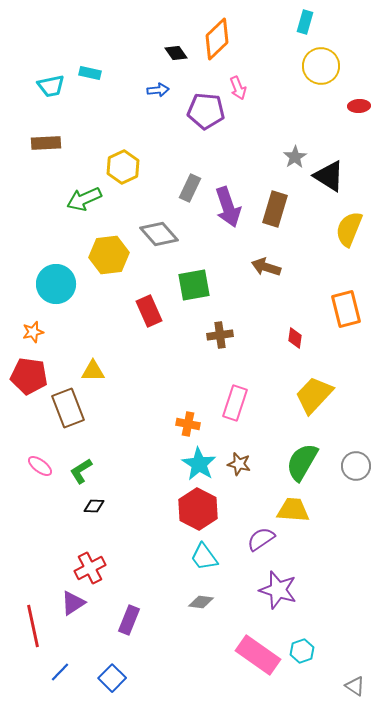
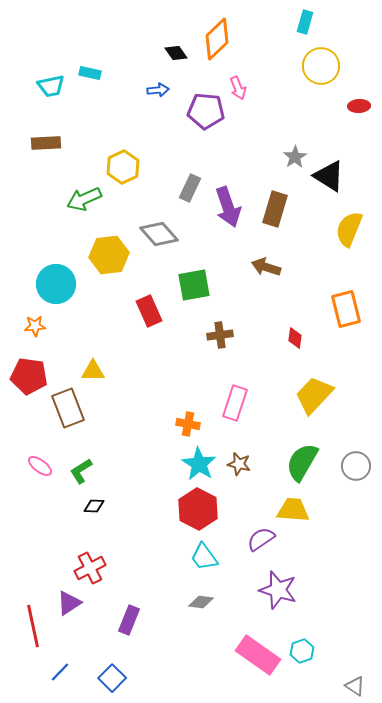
orange star at (33, 332): moved 2 px right, 6 px up; rotated 10 degrees clockwise
purple triangle at (73, 603): moved 4 px left
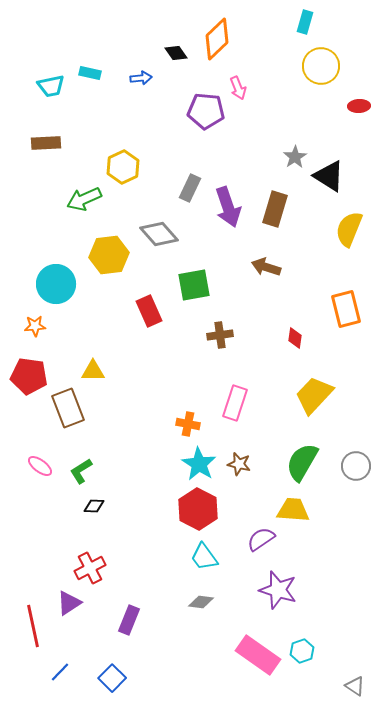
blue arrow at (158, 90): moved 17 px left, 12 px up
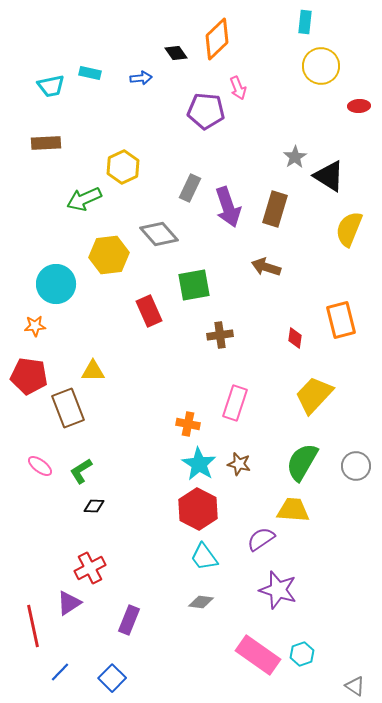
cyan rectangle at (305, 22): rotated 10 degrees counterclockwise
orange rectangle at (346, 309): moved 5 px left, 11 px down
cyan hexagon at (302, 651): moved 3 px down
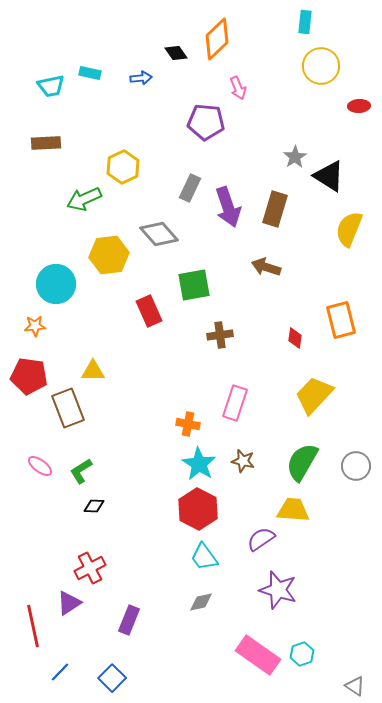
purple pentagon at (206, 111): moved 11 px down
brown star at (239, 464): moved 4 px right, 3 px up
gray diamond at (201, 602): rotated 20 degrees counterclockwise
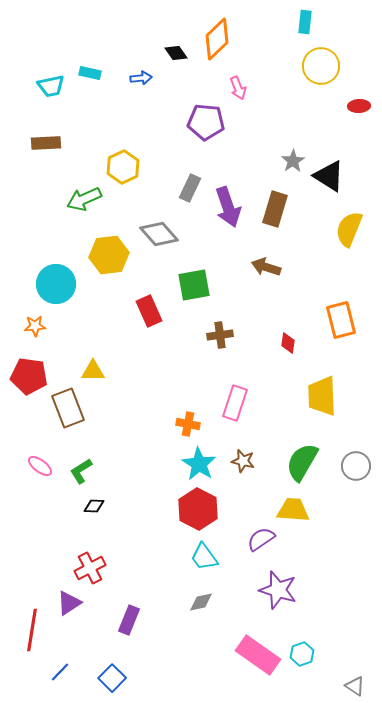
gray star at (295, 157): moved 2 px left, 4 px down
red diamond at (295, 338): moved 7 px left, 5 px down
yellow trapezoid at (314, 395): moved 8 px right, 1 px down; rotated 45 degrees counterclockwise
red line at (33, 626): moved 1 px left, 4 px down; rotated 21 degrees clockwise
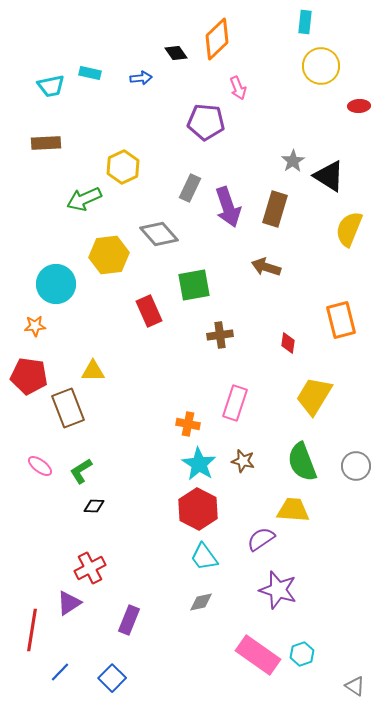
yellow trapezoid at (322, 396): moved 8 px left; rotated 33 degrees clockwise
green semicircle at (302, 462): rotated 51 degrees counterclockwise
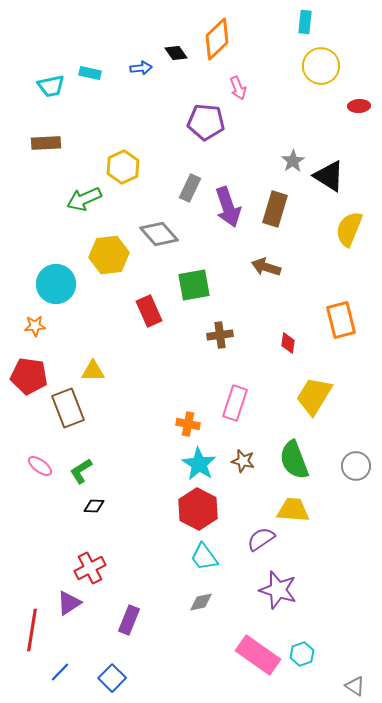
blue arrow at (141, 78): moved 10 px up
green semicircle at (302, 462): moved 8 px left, 2 px up
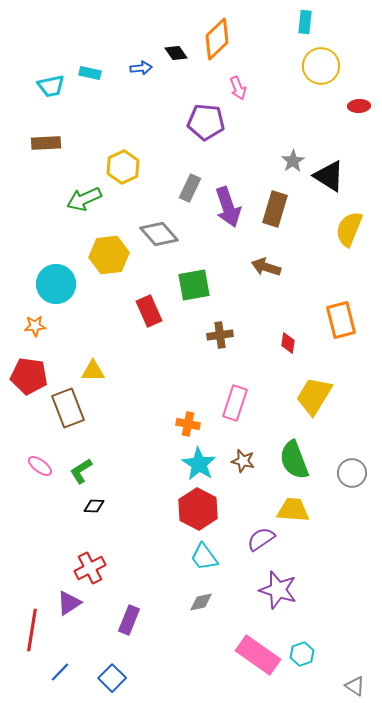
gray circle at (356, 466): moved 4 px left, 7 px down
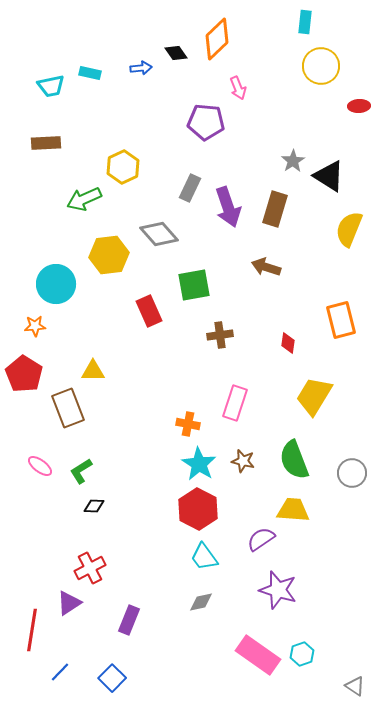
red pentagon at (29, 376): moved 5 px left, 2 px up; rotated 24 degrees clockwise
